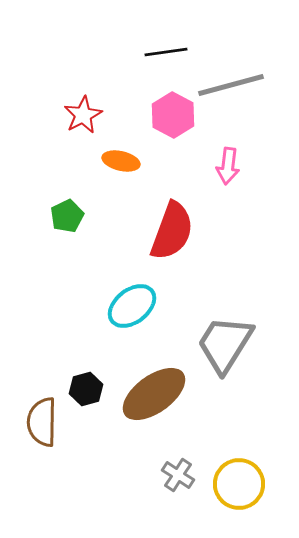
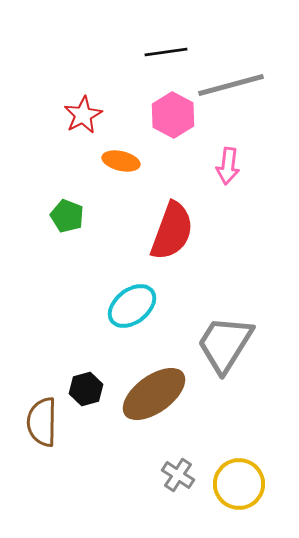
green pentagon: rotated 24 degrees counterclockwise
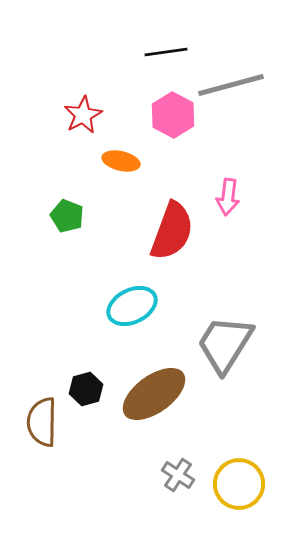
pink arrow: moved 31 px down
cyan ellipse: rotated 12 degrees clockwise
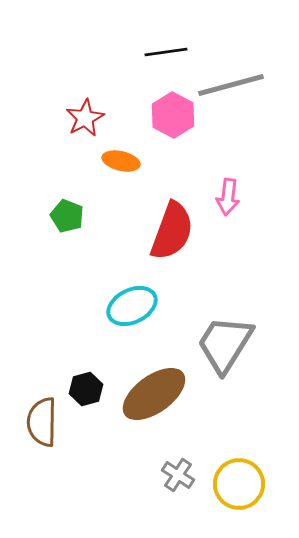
red star: moved 2 px right, 3 px down
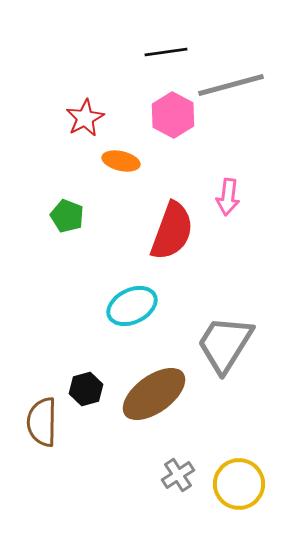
gray cross: rotated 24 degrees clockwise
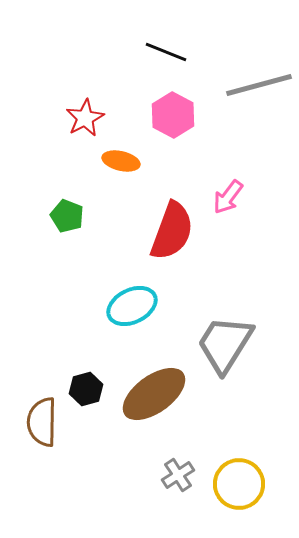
black line: rotated 30 degrees clockwise
gray line: moved 28 px right
pink arrow: rotated 30 degrees clockwise
